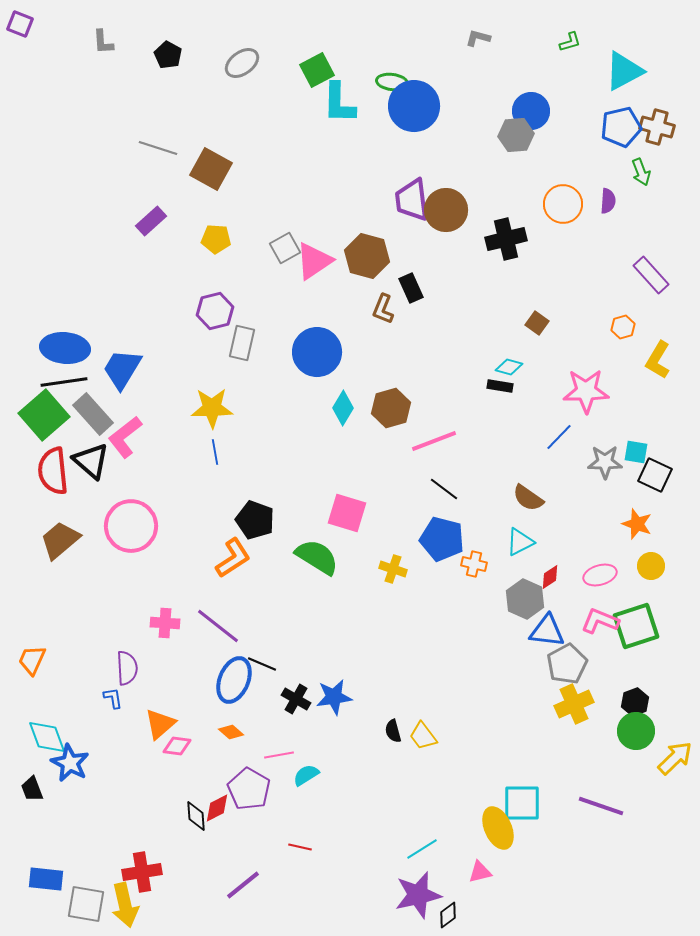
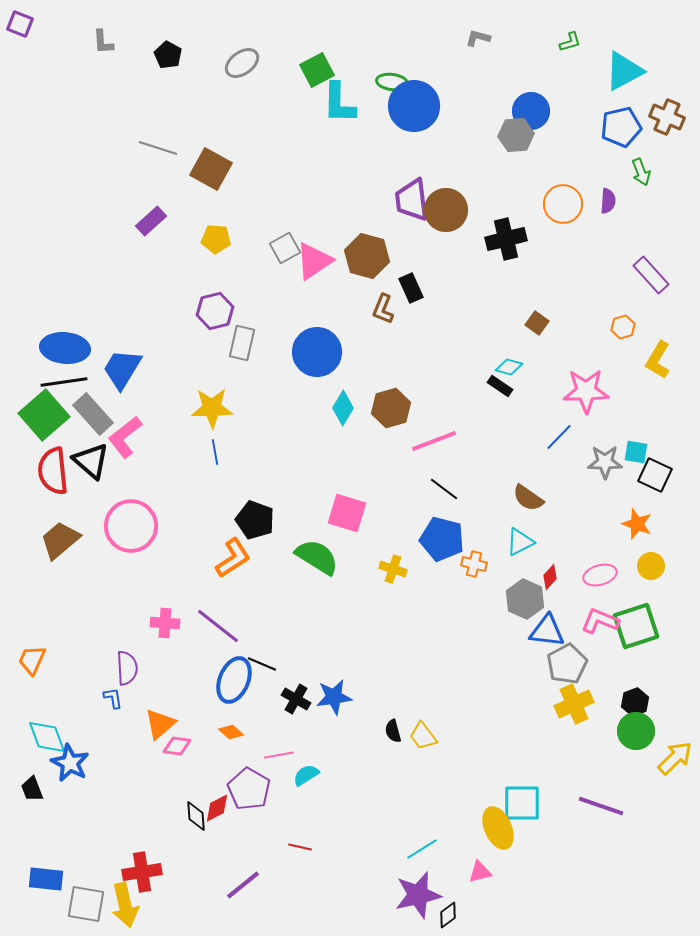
brown cross at (657, 127): moved 10 px right, 10 px up; rotated 8 degrees clockwise
black rectangle at (500, 386): rotated 25 degrees clockwise
red diamond at (550, 577): rotated 15 degrees counterclockwise
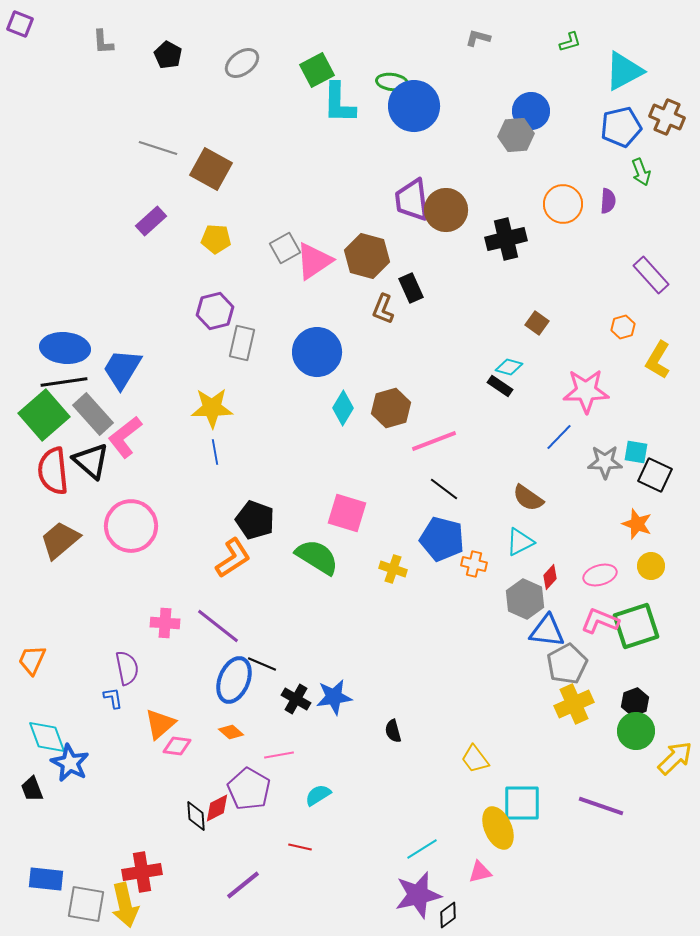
purple semicircle at (127, 668): rotated 8 degrees counterclockwise
yellow trapezoid at (423, 736): moved 52 px right, 23 px down
cyan semicircle at (306, 775): moved 12 px right, 20 px down
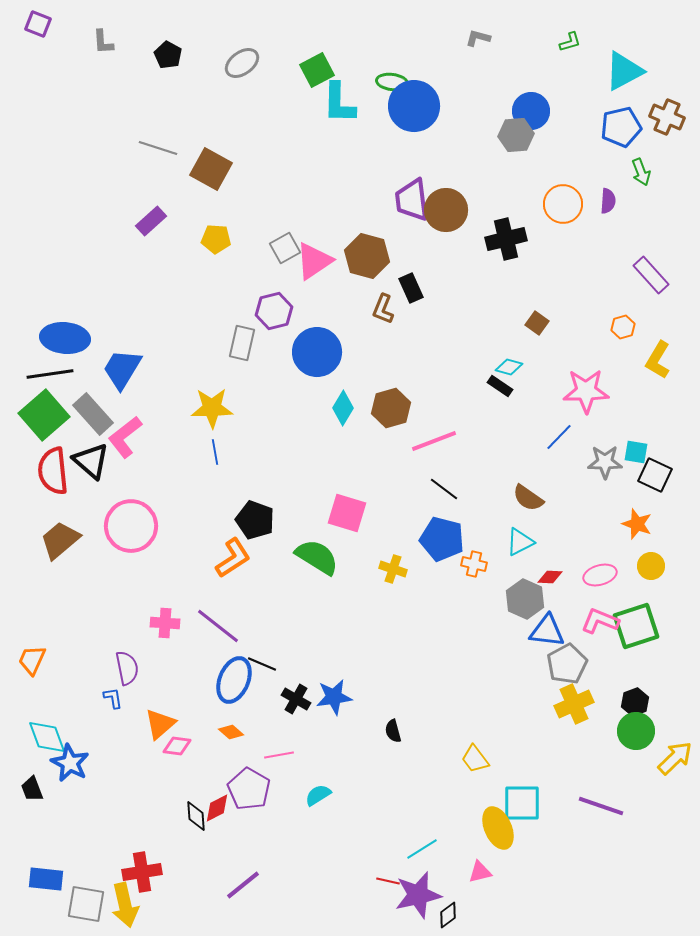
purple square at (20, 24): moved 18 px right
purple hexagon at (215, 311): moved 59 px right
blue ellipse at (65, 348): moved 10 px up
black line at (64, 382): moved 14 px left, 8 px up
red diamond at (550, 577): rotated 50 degrees clockwise
red line at (300, 847): moved 88 px right, 34 px down
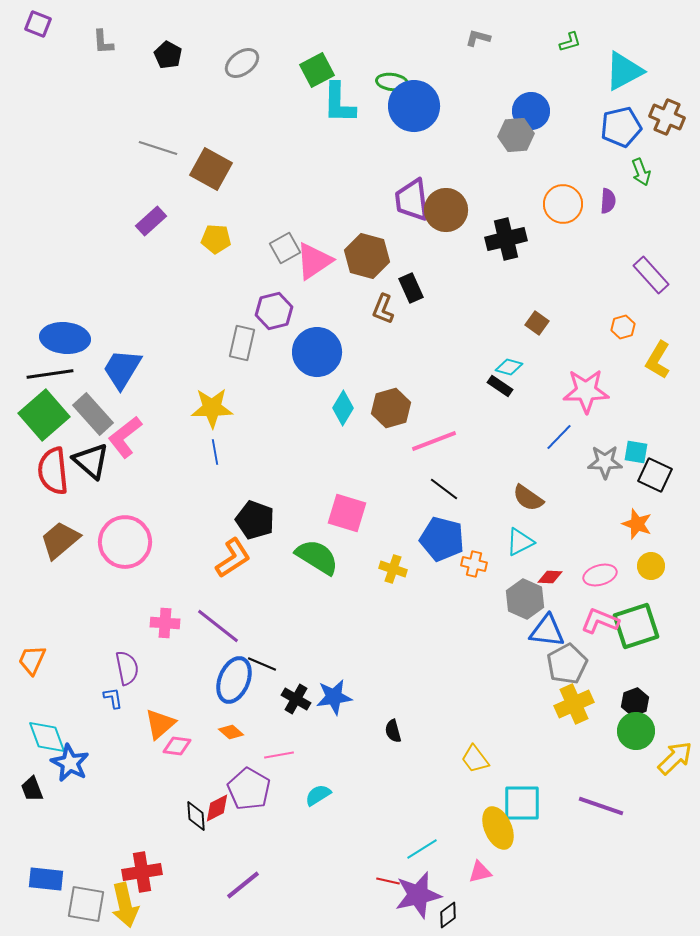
pink circle at (131, 526): moved 6 px left, 16 px down
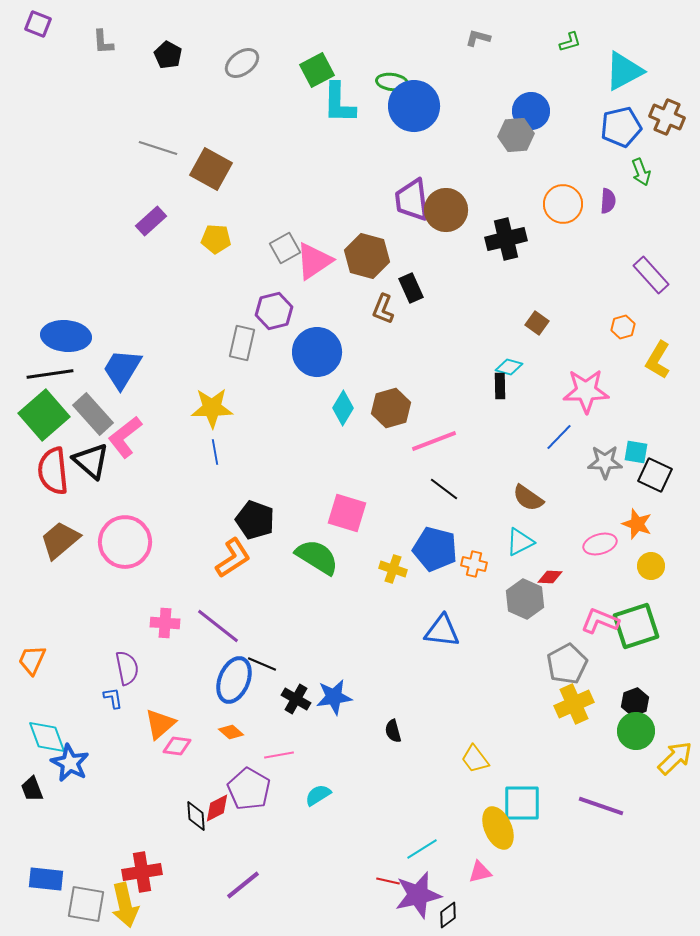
blue ellipse at (65, 338): moved 1 px right, 2 px up
black rectangle at (500, 386): rotated 55 degrees clockwise
blue pentagon at (442, 539): moved 7 px left, 10 px down
pink ellipse at (600, 575): moved 31 px up
blue triangle at (547, 631): moved 105 px left
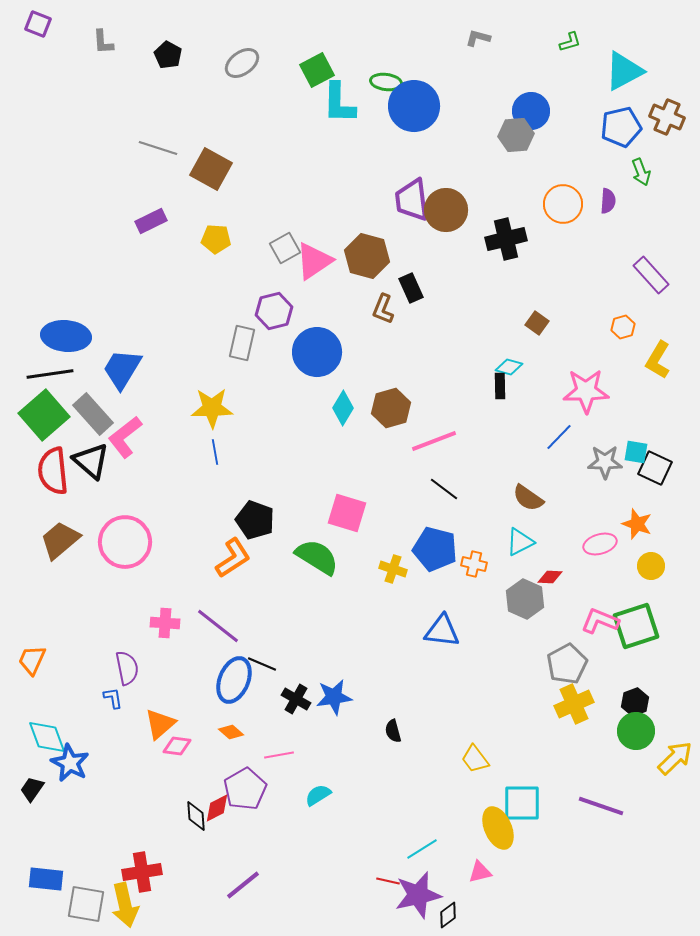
green ellipse at (392, 82): moved 6 px left
purple rectangle at (151, 221): rotated 16 degrees clockwise
black square at (655, 475): moved 7 px up
black trapezoid at (32, 789): rotated 56 degrees clockwise
purple pentagon at (249, 789): moved 4 px left; rotated 12 degrees clockwise
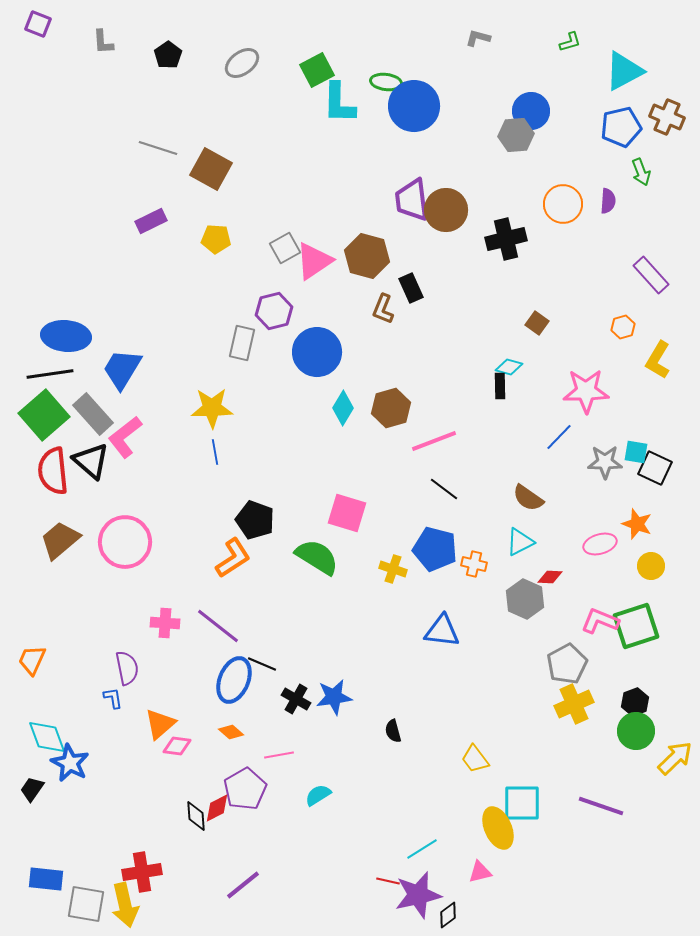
black pentagon at (168, 55): rotated 8 degrees clockwise
